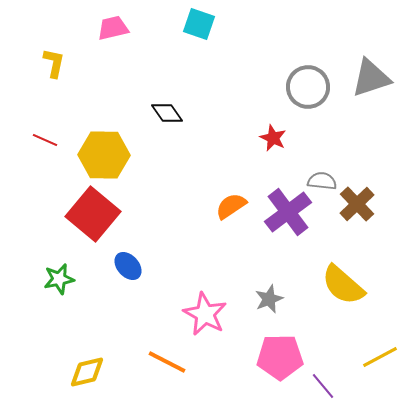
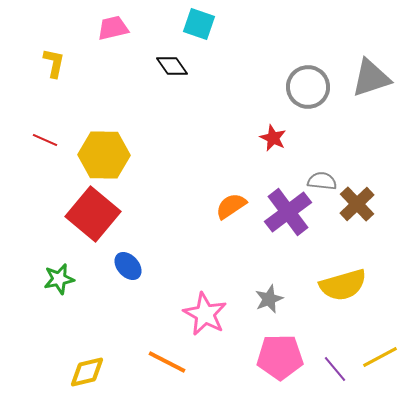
black diamond: moved 5 px right, 47 px up
yellow semicircle: rotated 57 degrees counterclockwise
purple line: moved 12 px right, 17 px up
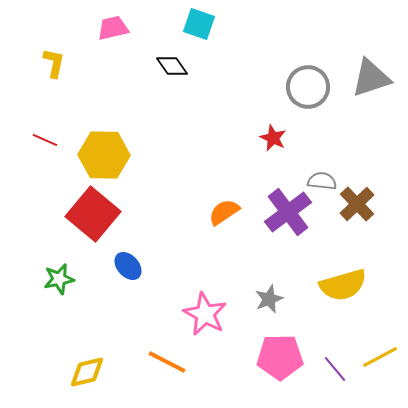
orange semicircle: moved 7 px left, 6 px down
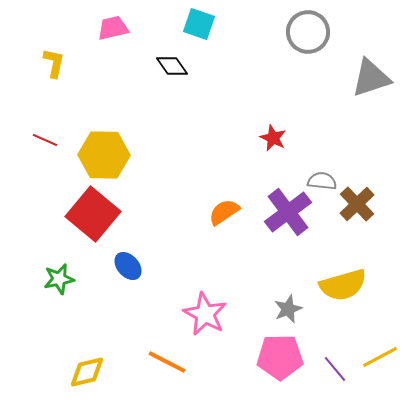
gray circle: moved 55 px up
gray star: moved 19 px right, 10 px down
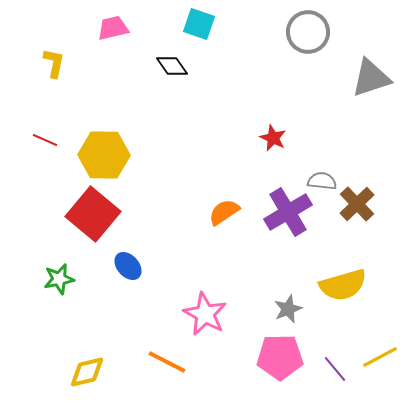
purple cross: rotated 6 degrees clockwise
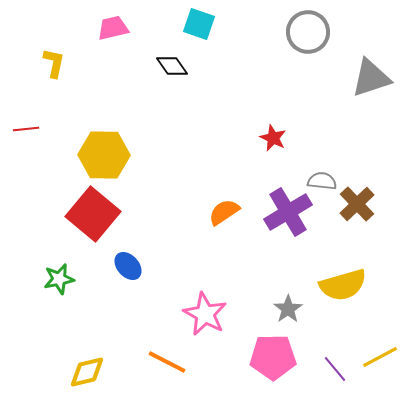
red line: moved 19 px left, 11 px up; rotated 30 degrees counterclockwise
gray star: rotated 12 degrees counterclockwise
pink pentagon: moved 7 px left
